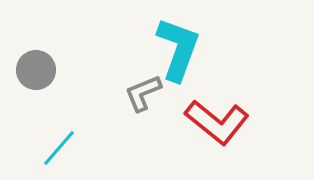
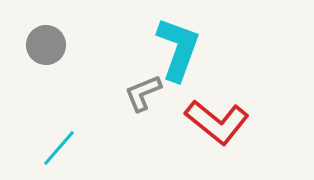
gray circle: moved 10 px right, 25 px up
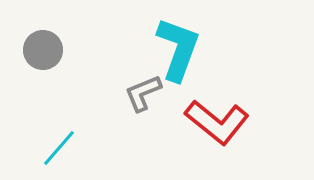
gray circle: moved 3 px left, 5 px down
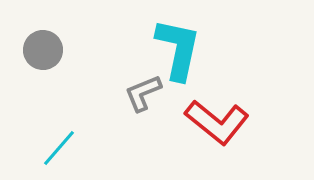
cyan L-shape: rotated 8 degrees counterclockwise
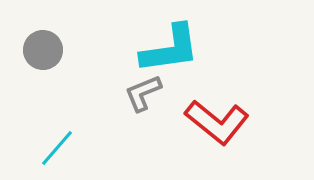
cyan L-shape: moved 8 px left; rotated 70 degrees clockwise
cyan line: moved 2 px left
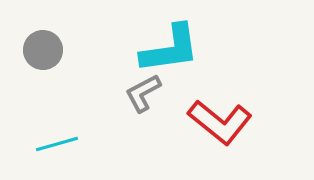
gray L-shape: rotated 6 degrees counterclockwise
red L-shape: moved 3 px right
cyan line: moved 4 px up; rotated 33 degrees clockwise
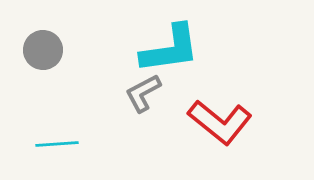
cyan line: rotated 12 degrees clockwise
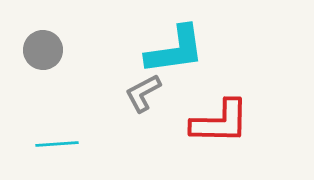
cyan L-shape: moved 5 px right, 1 px down
red L-shape: rotated 38 degrees counterclockwise
